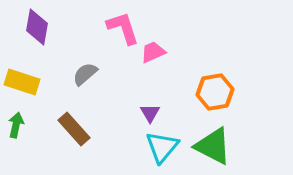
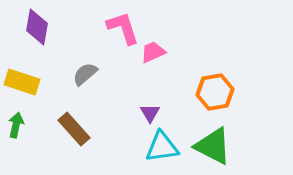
cyan triangle: rotated 42 degrees clockwise
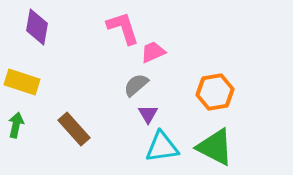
gray semicircle: moved 51 px right, 11 px down
purple triangle: moved 2 px left, 1 px down
green triangle: moved 2 px right, 1 px down
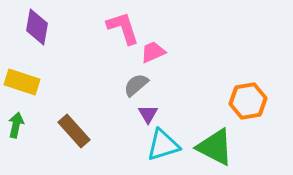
orange hexagon: moved 33 px right, 9 px down
brown rectangle: moved 2 px down
cyan triangle: moved 1 px right, 2 px up; rotated 9 degrees counterclockwise
